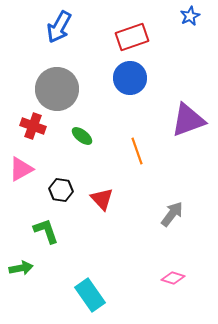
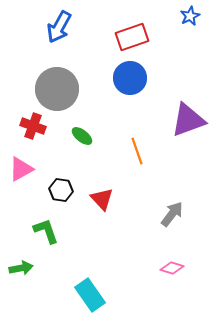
pink diamond: moved 1 px left, 10 px up
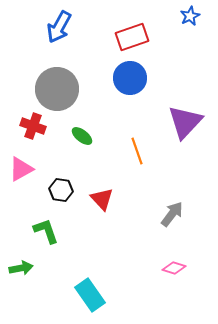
purple triangle: moved 3 px left, 2 px down; rotated 27 degrees counterclockwise
pink diamond: moved 2 px right
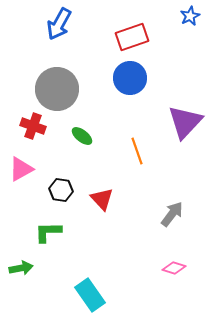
blue arrow: moved 3 px up
green L-shape: moved 2 px right, 1 px down; rotated 72 degrees counterclockwise
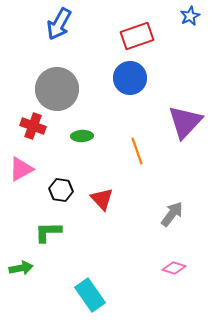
red rectangle: moved 5 px right, 1 px up
green ellipse: rotated 40 degrees counterclockwise
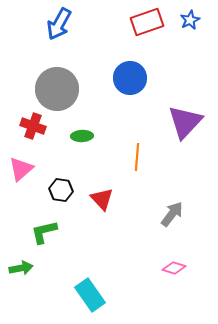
blue star: moved 4 px down
red rectangle: moved 10 px right, 14 px up
orange line: moved 6 px down; rotated 24 degrees clockwise
pink triangle: rotated 12 degrees counterclockwise
green L-shape: moved 4 px left; rotated 12 degrees counterclockwise
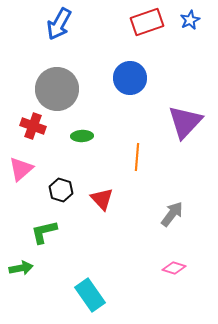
black hexagon: rotated 10 degrees clockwise
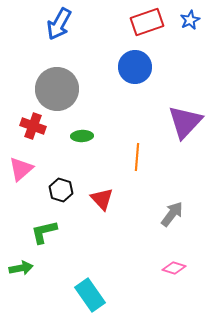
blue circle: moved 5 px right, 11 px up
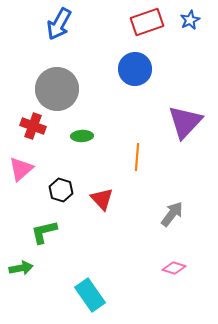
blue circle: moved 2 px down
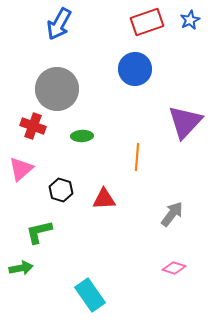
red triangle: moved 2 px right; rotated 50 degrees counterclockwise
green L-shape: moved 5 px left
